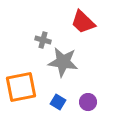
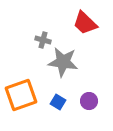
red trapezoid: moved 2 px right, 1 px down
orange square: moved 8 px down; rotated 8 degrees counterclockwise
purple circle: moved 1 px right, 1 px up
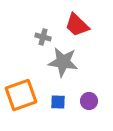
red trapezoid: moved 8 px left, 2 px down
gray cross: moved 3 px up
blue square: rotated 28 degrees counterclockwise
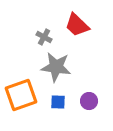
gray cross: moved 1 px right; rotated 14 degrees clockwise
gray star: moved 7 px left, 5 px down
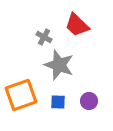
gray star: moved 3 px right, 2 px up; rotated 12 degrees clockwise
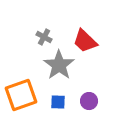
red trapezoid: moved 8 px right, 16 px down
gray star: rotated 16 degrees clockwise
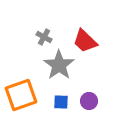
blue square: moved 3 px right
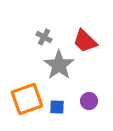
orange square: moved 6 px right, 4 px down
blue square: moved 4 px left, 5 px down
